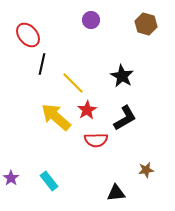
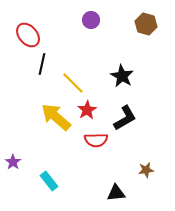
purple star: moved 2 px right, 16 px up
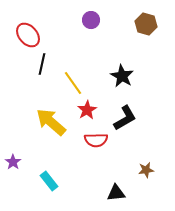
yellow line: rotated 10 degrees clockwise
yellow arrow: moved 5 px left, 5 px down
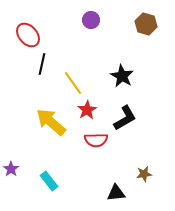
purple star: moved 2 px left, 7 px down
brown star: moved 2 px left, 4 px down
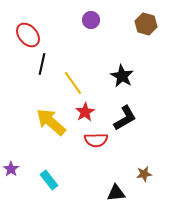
red star: moved 2 px left, 2 px down
cyan rectangle: moved 1 px up
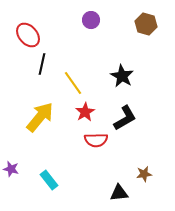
yellow arrow: moved 11 px left, 5 px up; rotated 88 degrees clockwise
purple star: rotated 21 degrees counterclockwise
black triangle: moved 3 px right
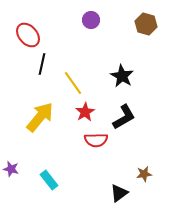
black L-shape: moved 1 px left, 1 px up
black triangle: rotated 30 degrees counterclockwise
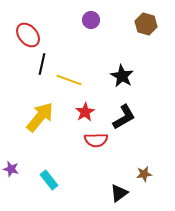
yellow line: moved 4 px left, 3 px up; rotated 35 degrees counterclockwise
